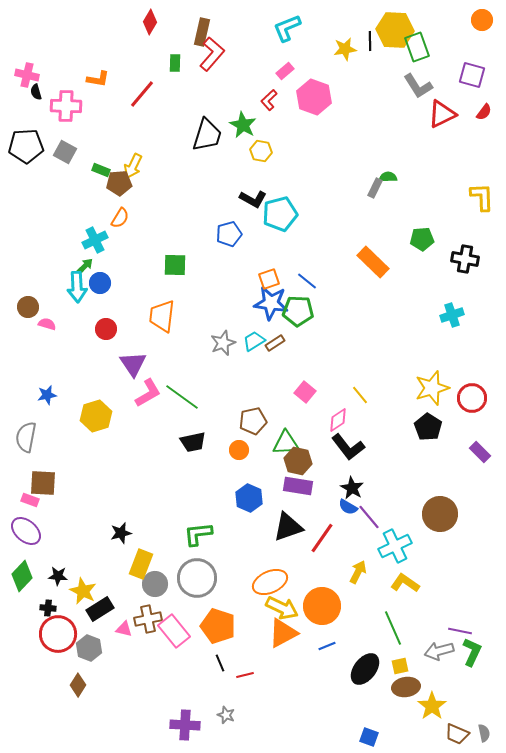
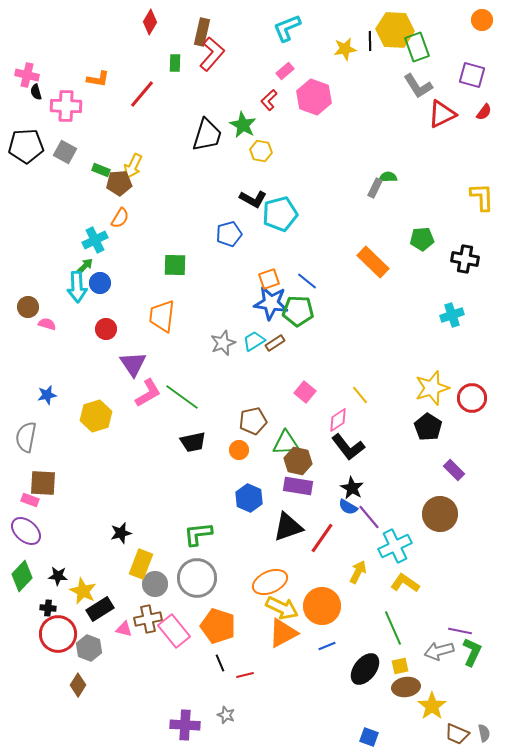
purple rectangle at (480, 452): moved 26 px left, 18 px down
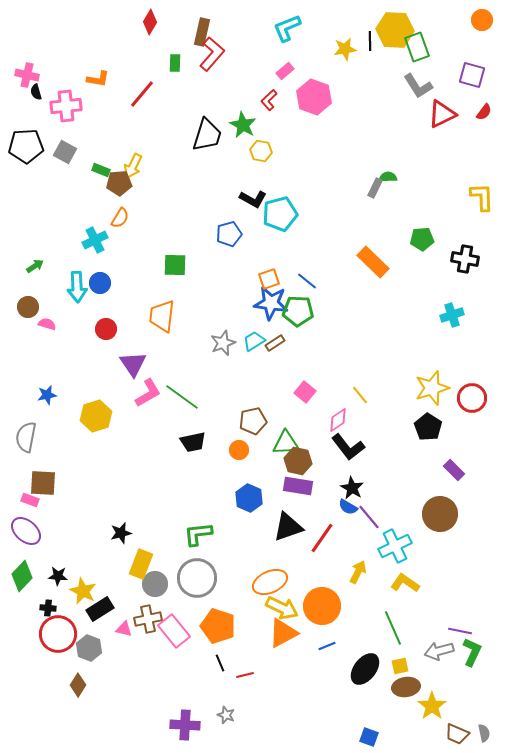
pink cross at (66, 106): rotated 8 degrees counterclockwise
green arrow at (85, 266): moved 50 px left; rotated 12 degrees clockwise
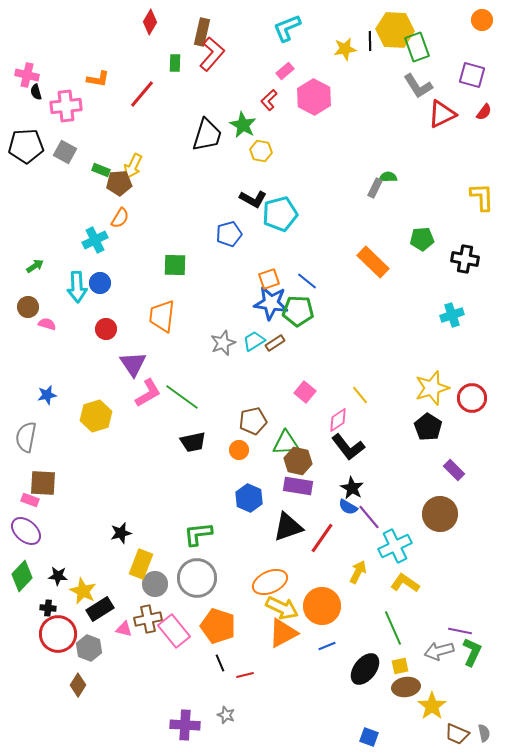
pink hexagon at (314, 97): rotated 8 degrees clockwise
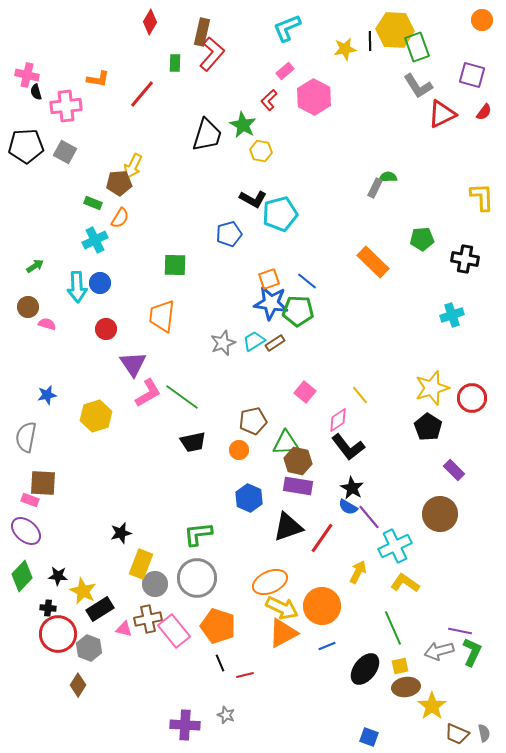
green rectangle at (101, 170): moved 8 px left, 33 px down
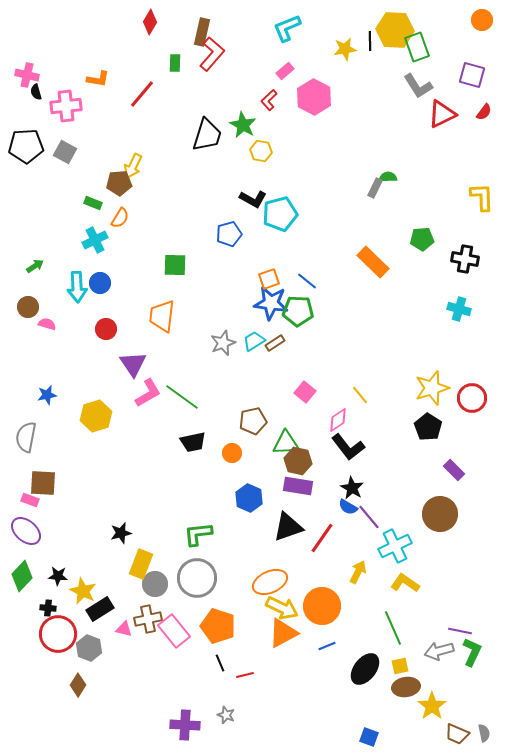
cyan cross at (452, 315): moved 7 px right, 6 px up; rotated 35 degrees clockwise
orange circle at (239, 450): moved 7 px left, 3 px down
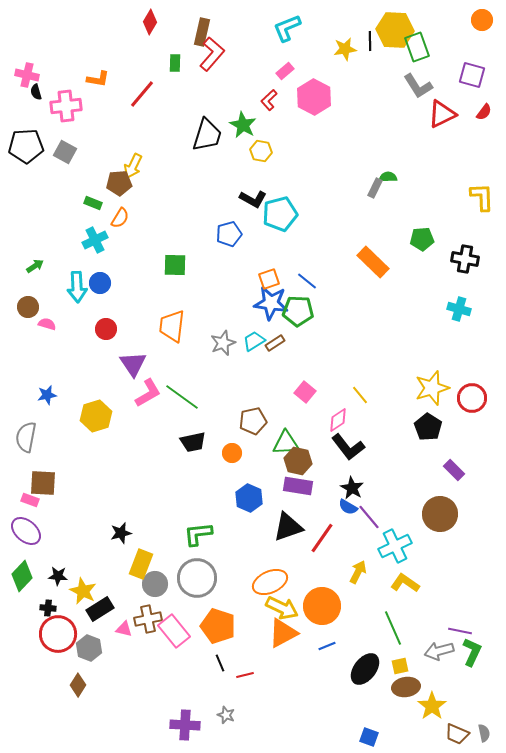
orange trapezoid at (162, 316): moved 10 px right, 10 px down
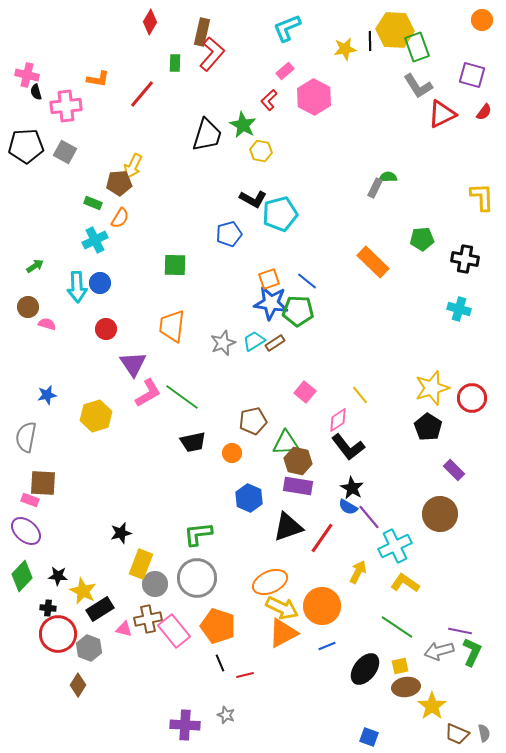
green line at (393, 628): moved 4 px right, 1 px up; rotated 32 degrees counterclockwise
